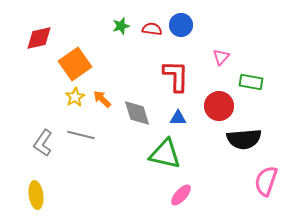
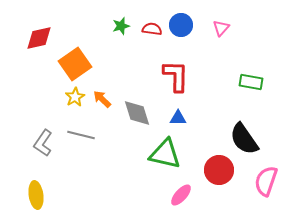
pink triangle: moved 29 px up
red circle: moved 64 px down
black semicircle: rotated 60 degrees clockwise
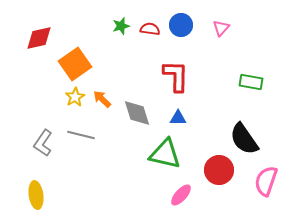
red semicircle: moved 2 px left
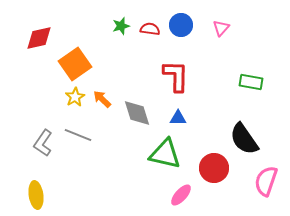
gray line: moved 3 px left; rotated 8 degrees clockwise
red circle: moved 5 px left, 2 px up
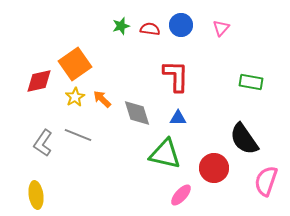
red diamond: moved 43 px down
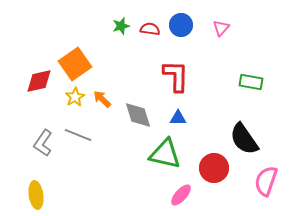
gray diamond: moved 1 px right, 2 px down
